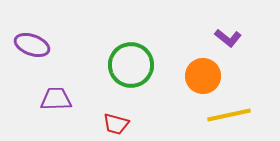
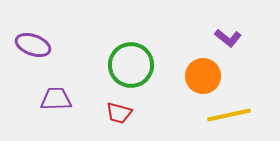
purple ellipse: moved 1 px right
red trapezoid: moved 3 px right, 11 px up
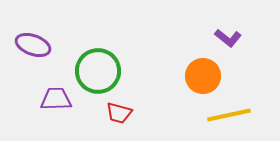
green circle: moved 33 px left, 6 px down
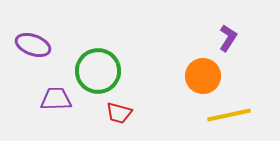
purple L-shape: rotated 96 degrees counterclockwise
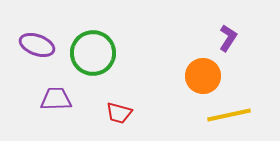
purple ellipse: moved 4 px right
green circle: moved 5 px left, 18 px up
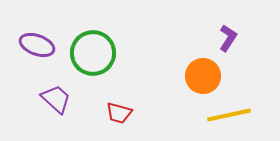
purple trapezoid: rotated 44 degrees clockwise
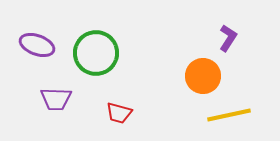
green circle: moved 3 px right
purple trapezoid: rotated 140 degrees clockwise
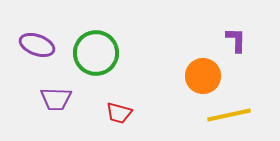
purple L-shape: moved 8 px right, 2 px down; rotated 32 degrees counterclockwise
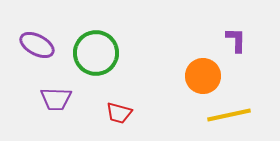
purple ellipse: rotated 8 degrees clockwise
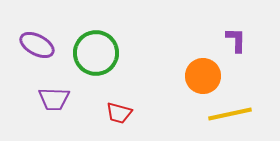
purple trapezoid: moved 2 px left
yellow line: moved 1 px right, 1 px up
